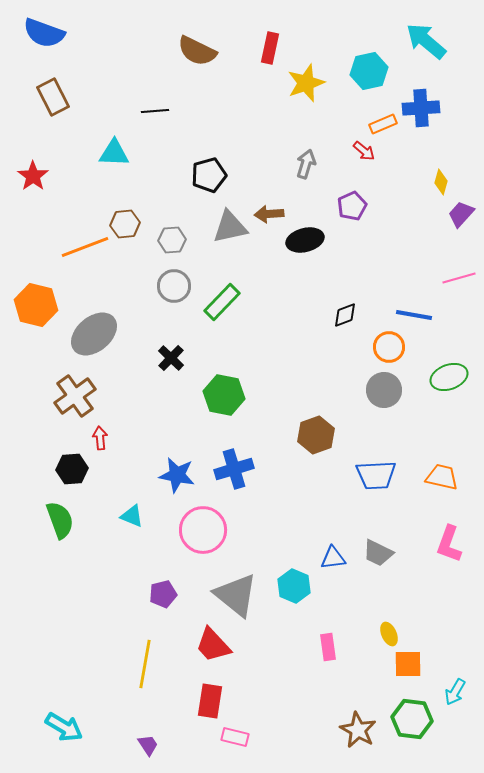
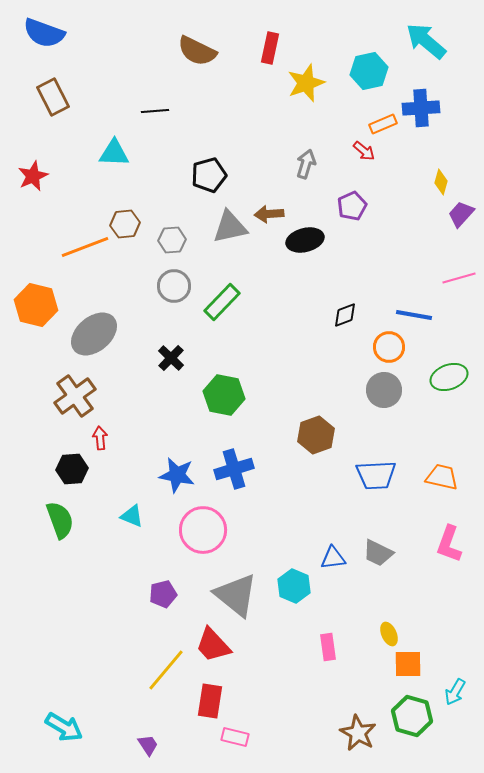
red star at (33, 176): rotated 12 degrees clockwise
yellow line at (145, 664): moved 21 px right, 6 px down; rotated 30 degrees clockwise
green hexagon at (412, 719): moved 3 px up; rotated 9 degrees clockwise
brown star at (358, 730): moved 3 px down
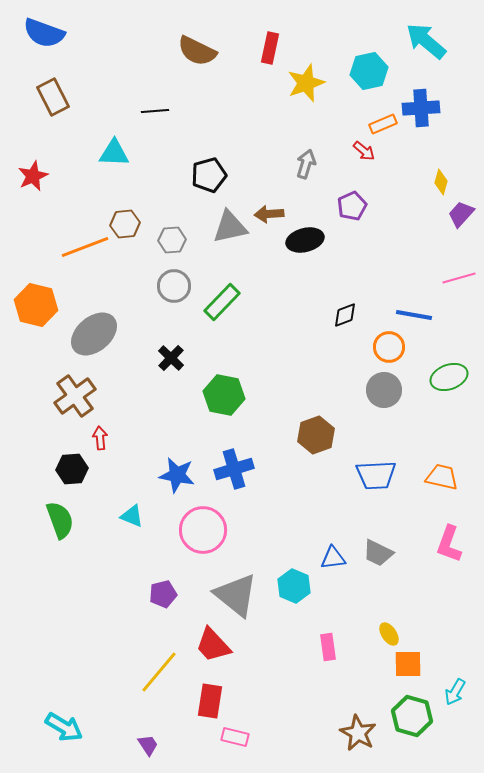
yellow ellipse at (389, 634): rotated 10 degrees counterclockwise
yellow line at (166, 670): moved 7 px left, 2 px down
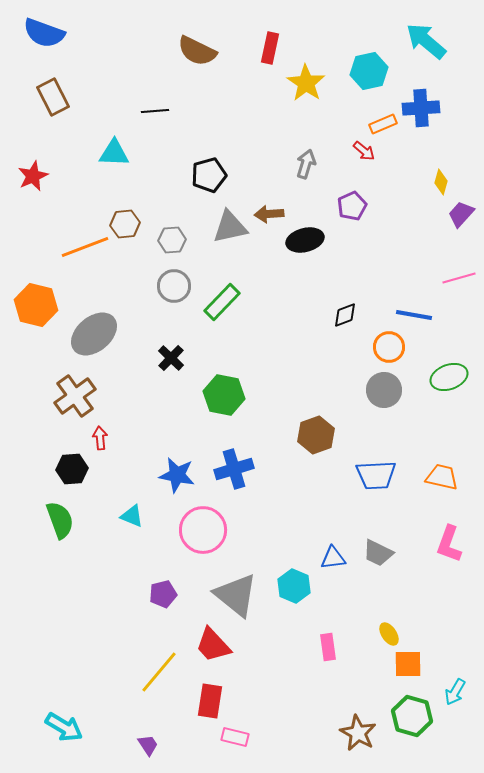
yellow star at (306, 83): rotated 18 degrees counterclockwise
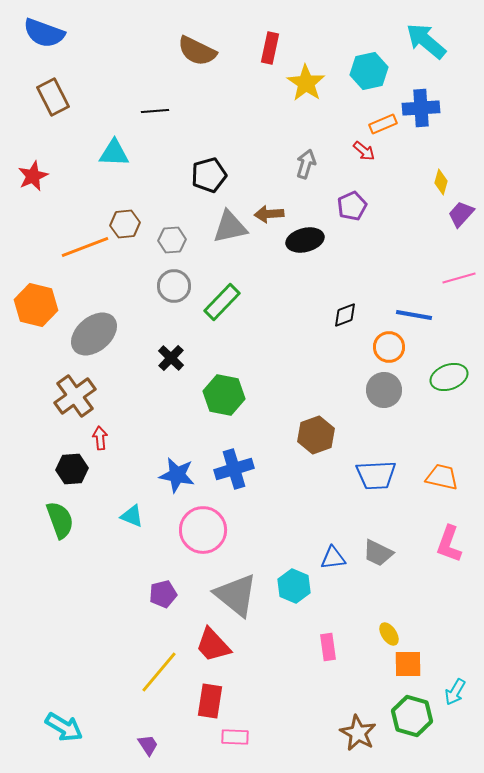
pink rectangle at (235, 737): rotated 12 degrees counterclockwise
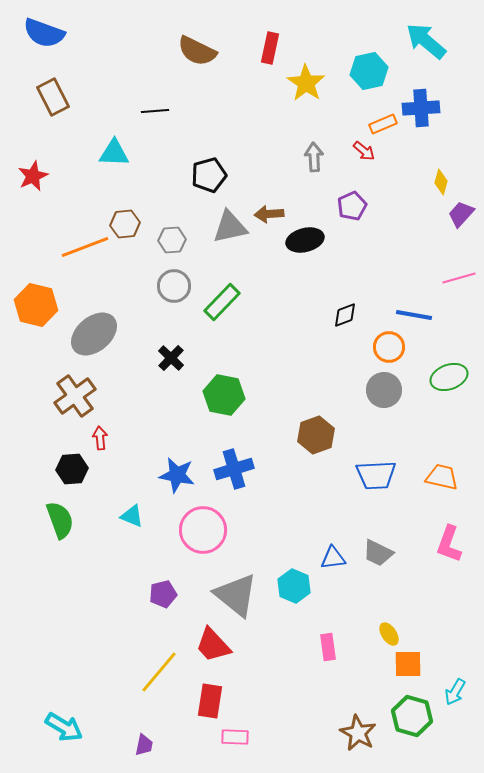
gray arrow at (306, 164): moved 8 px right, 7 px up; rotated 20 degrees counterclockwise
purple trapezoid at (148, 745): moved 4 px left; rotated 45 degrees clockwise
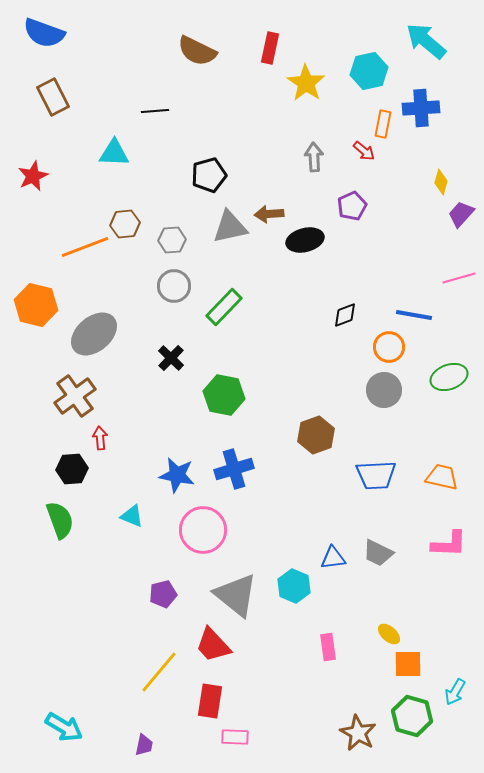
orange rectangle at (383, 124): rotated 56 degrees counterclockwise
green rectangle at (222, 302): moved 2 px right, 5 px down
pink L-shape at (449, 544): rotated 108 degrees counterclockwise
yellow ellipse at (389, 634): rotated 15 degrees counterclockwise
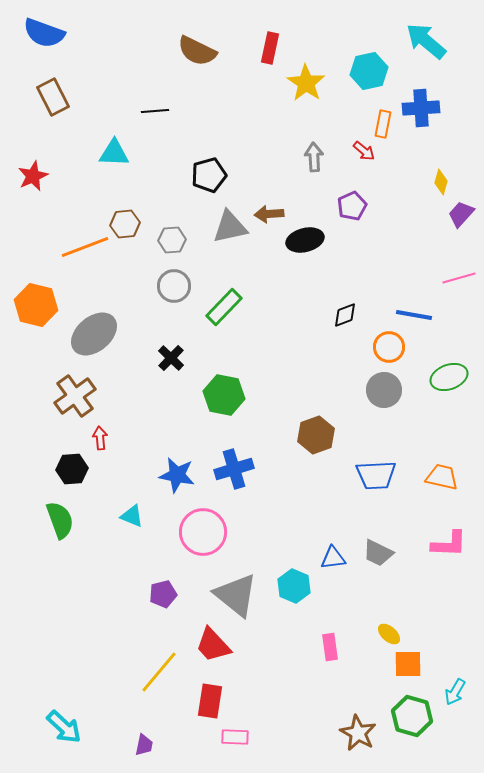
pink circle at (203, 530): moved 2 px down
pink rectangle at (328, 647): moved 2 px right
cyan arrow at (64, 727): rotated 12 degrees clockwise
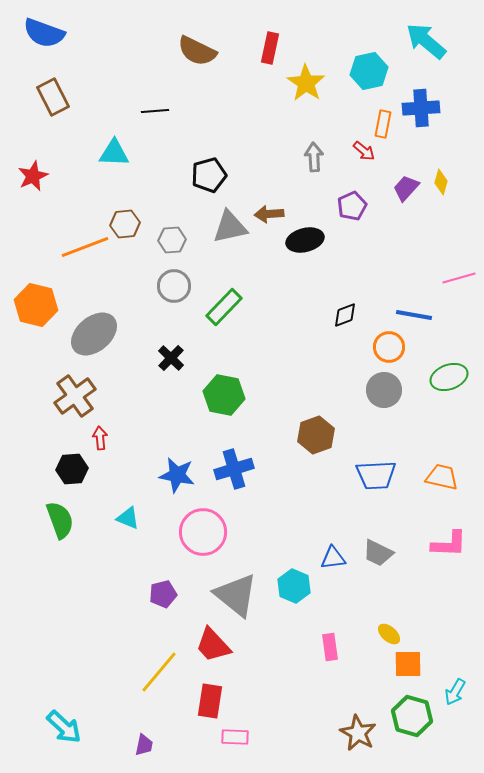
purple trapezoid at (461, 214): moved 55 px left, 26 px up
cyan triangle at (132, 516): moved 4 px left, 2 px down
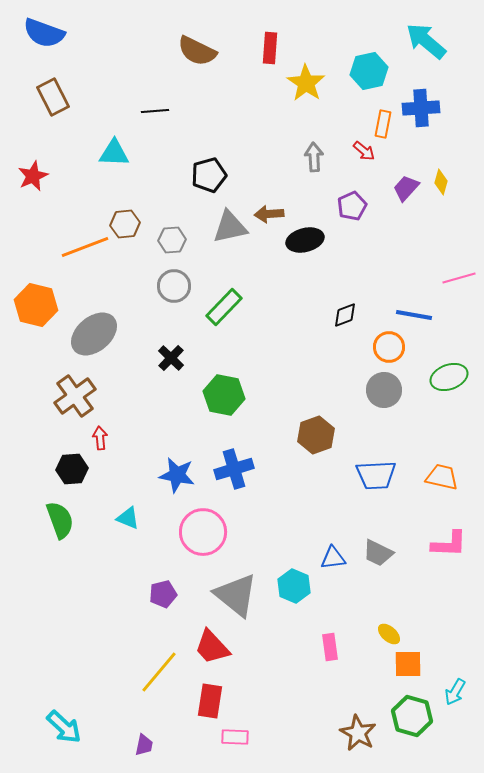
red rectangle at (270, 48): rotated 8 degrees counterclockwise
red trapezoid at (213, 645): moved 1 px left, 2 px down
